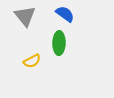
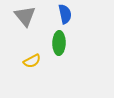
blue semicircle: rotated 42 degrees clockwise
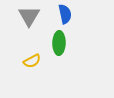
gray triangle: moved 4 px right; rotated 10 degrees clockwise
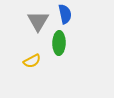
gray triangle: moved 9 px right, 5 px down
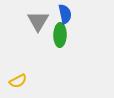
green ellipse: moved 1 px right, 8 px up
yellow semicircle: moved 14 px left, 20 px down
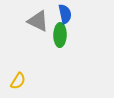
gray triangle: rotated 35 degrees counterclockwise
yellow semicircle: rotated 30 degrees counterclockwise
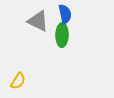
green ellipse: moved 2 px right
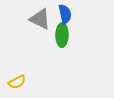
gray triangle: moved 2 px right, 2 px up
yellow semicircle: moved 1 px left, 1 px down; rotated 30 degrees clockwise
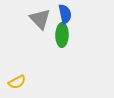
gray triangle: rotated 20 degrees clockwise
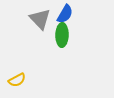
blue semicircle: rotated 42 degrees clockwise
yellow semicircle: moved 2 px up
